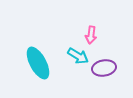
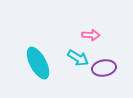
pink arrow: rotated 96 degrees counterclockwise
cyan arrow: moved 2 px down
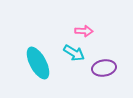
pink arrow: moved 7 px left, 4 px up
cyan arrow: moved 4 px left, 5 px up
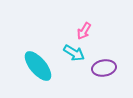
pink arrow: rotated 120 degrees clockwise
cyan ellipse: moved 3 px down; rotated 12 degrees counterclockwise
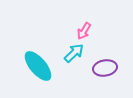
cyan arrow: rotated 75 degrees counterclockwise
purple ellipse: moved 1 px right
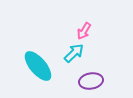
purple ellipse: moved 14 px left, 13 px down
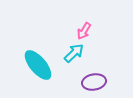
cyan ellipse: moved 1 px up
purple ellipse: moved 3 px right, 1 px down
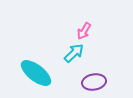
cyan ellipse: moved 2 px left, 8 px down; rotated 12 degrees counterclockwise
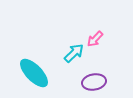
pink arrow: moved 11 px right, 8 px down; rotated 12 degrees clockwise
cyan ellipse: moved 2 px left; rotated 8 degrees clockwise
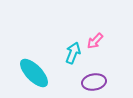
pink arrow: moved 2 px down
cyan arrow: moved 1 px left; rotated 25 degrees counterclockwise
